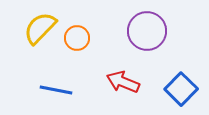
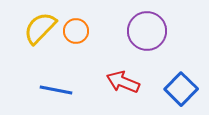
orange circle: moved 1 px left, 7 px up
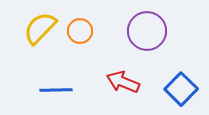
orange circle: moved 4 px right
blue line: rotated 12 degrees counterclockwise
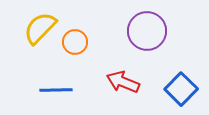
orange circle: moved 5 px left, 11 px down
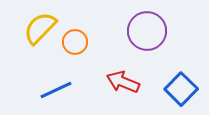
blue line: rotated 24 degrees counterclockwise
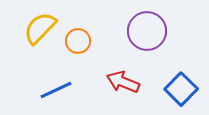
orange circle: moved 3 px right, 1 px up
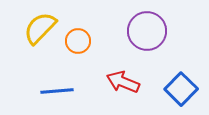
blue line: moved 1 px right, 1 px down; rotated 20 degrees clockwise
